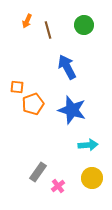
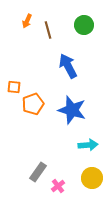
blue arrow: moved 1 px right, 1 px up
orange square: moved 3 px left
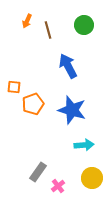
cyan arrow: moved 4 px left
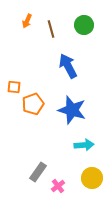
brown line: moved 3 px right, 1 px up
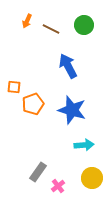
brown line: rotated 48 degrees counterclockwise
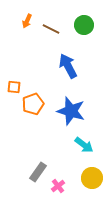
blue star: moved 1 px left, 1 px down
cyan arrow: rotated 42 degrees clockwise
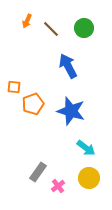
green circle: moved 3 px down
brown line: rotated 18 degrees clockwise
cyan arrow: moved 2 px right, 3 px down
yellow circle: moved 3 px left
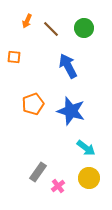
orange square: moved 30 px up
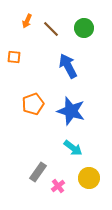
cyan arrow: moved 13 px left
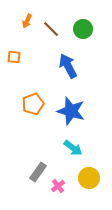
green circle: moved 1 px left, 1 px down
